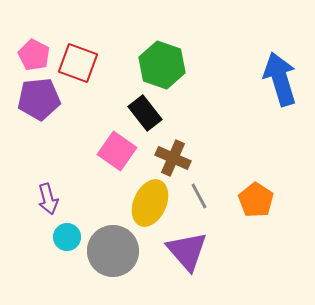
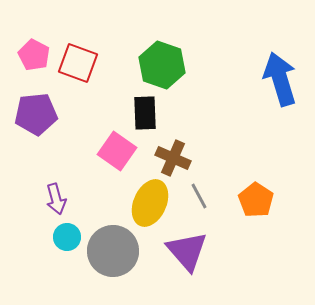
purple pentagon: moved 3 px left, 15 px down
black rectangle: rotated 36 degrees clockwise
purple arrow: moved 8 px right
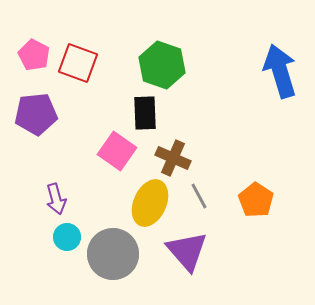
blue arrow: moved 8 px up
gray circle: moved 3 px down
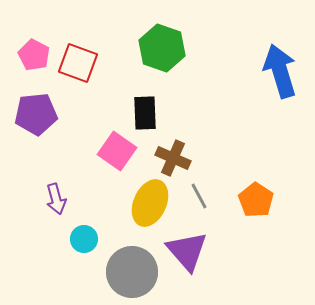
green hexagon: moved 17 px up
cyan circle: moved 17 px right, 2 px down
gray circle: moved 19 px right, 18 px down
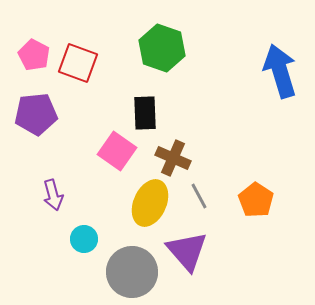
purple arrow: moved 3 px left, 4 px up
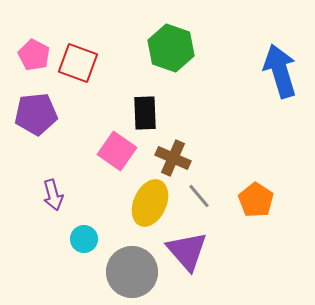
green hexagon: moved 9 px right
gray line: rotated 12 degrees counterclockwise
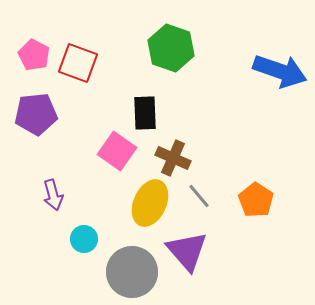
blue arrow: rotated 126 degrees clockwise
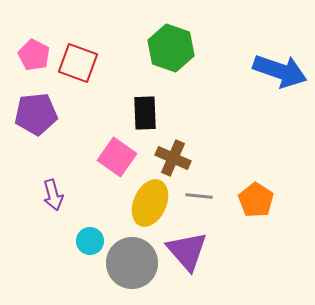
pink square: moved 6 px down
gray line: rotated 44 degrees counterclockwise
cyan circle: moved 6 px right, 2 px down
gray circle: moved 9 px up
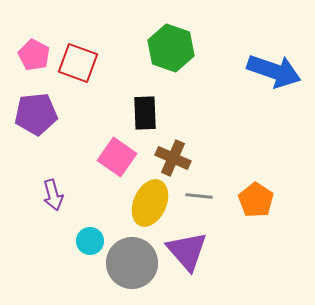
blue arrow: moved 6 px left
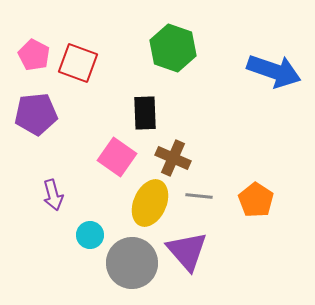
green hexagon: moved 2 px right
cyan circle: moved 6 px up
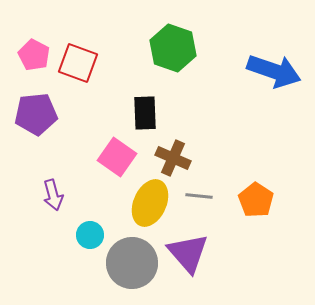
purple triangle: moved 1 px right, 2 px down
